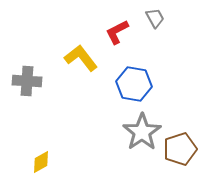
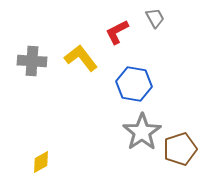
gray cross: moved 5 px right, 20 px up
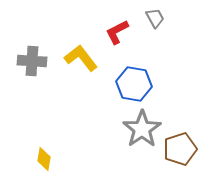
gray star: moved 3 px up
yellow diamond: moved 3 px right, 3 px up; rotated 50 degrees counterclockwise
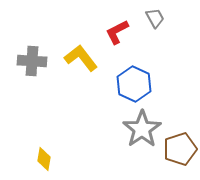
blue hexagon: rotated 16 degrees clockwise
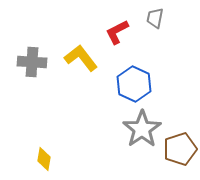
gray trapezoid: rotated 140 degrees counterclockwise
gray cross: moved 1 px down
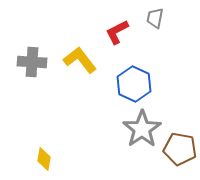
yellow L-shape: moved 1 px left, 2 px down
brown pentagon: rotated 28 degrees clockwise
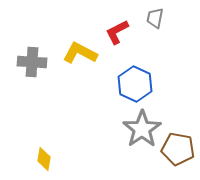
yellow L-shape: moved 7 px up; rotated 24 degrees counterclockwise
blue hexagon: moved 1 px right
brown pentagon: moved 2 px left
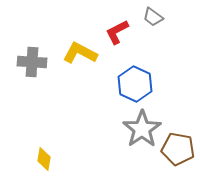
gray trapezoid: moved 2 px left, 1 px up; rotated 65 degrees counterclockwise
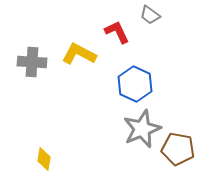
gray trapezoid: moved 3 px left, 2 px up
red L-shape: rotated 92 degrees clockwise
yellow L-shape: moved 1 px left, 1 px down
gray star: rotated 12 degrees clockwise
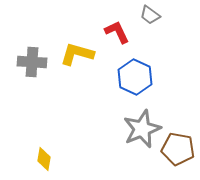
yellow L-shape: moved 2 px left; rotated 12 degrees counterclockwise
blue hexagon: moved 7 px up
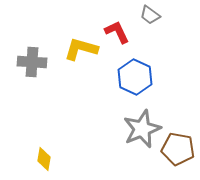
yellow L-shape: moved 4 px right, 5 px up
